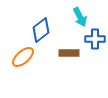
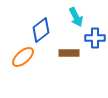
cyan arrow: moved 4 px left
blue cross: moved 1 px up
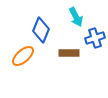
blue diamond: rotated 30 degrees counterclockwise
blue cross: rotated 18 degrees counterclockwise
orange ellipse: moved 1 px up
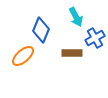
blue cross: rotated 12 degrees counterclockwise
brown rectangle: moved 3 px right
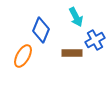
blue cross: moved 2 px down
orange ellipse: rotated 20 degrees counterclockwise
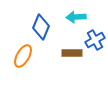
cyan arrow: rotated 114 degrees clockwise
blue diamond: moved 3 px up
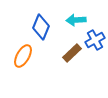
cyan arrow: moved 3 px down
brown rectangle: rotated 42 degrees counterclockwise
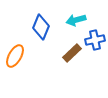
cyan arrow: rotated 12 degrees counterclockwise
blue cross: rotated 18 degrees clockwise
orange ellipse: moved 8 px left
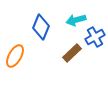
blue cross: moved 3 px up; rotated 18 degrees counterclockwise
